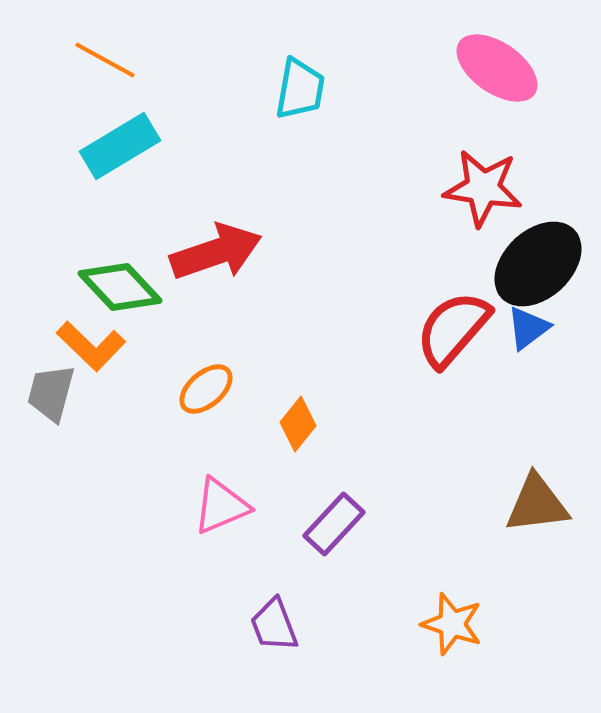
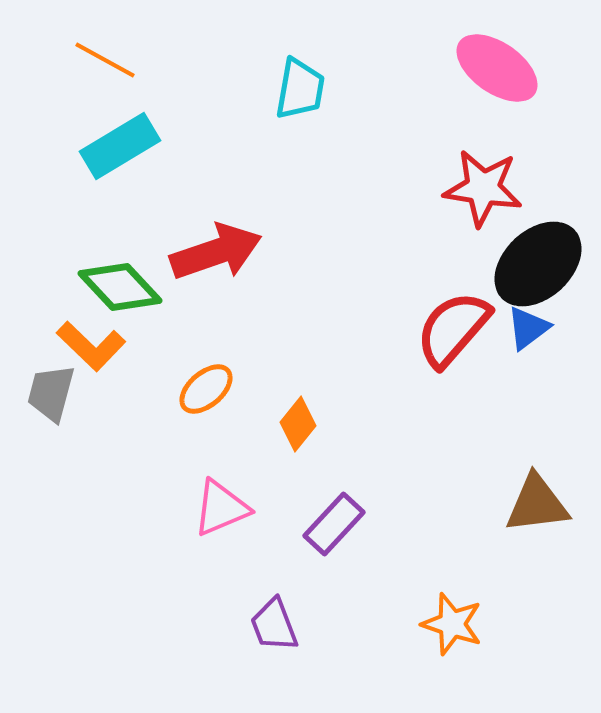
pink triangle: moved 2 px down
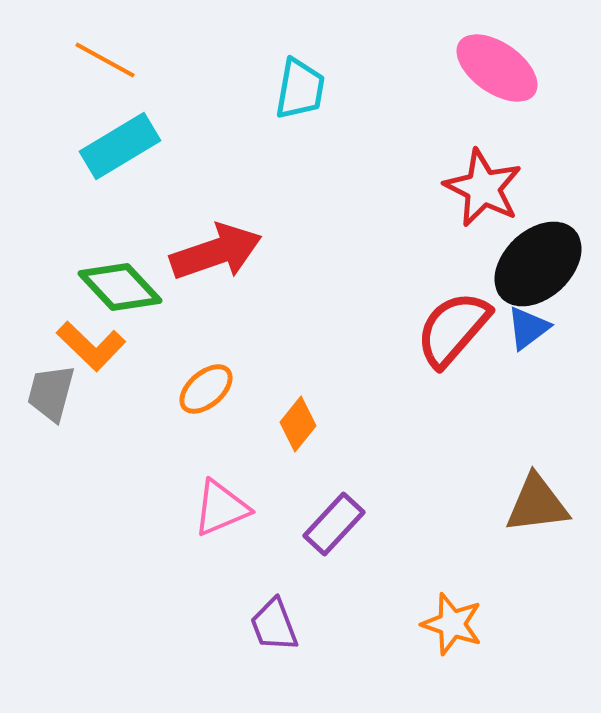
red star: rotated 18 degrees clockwise
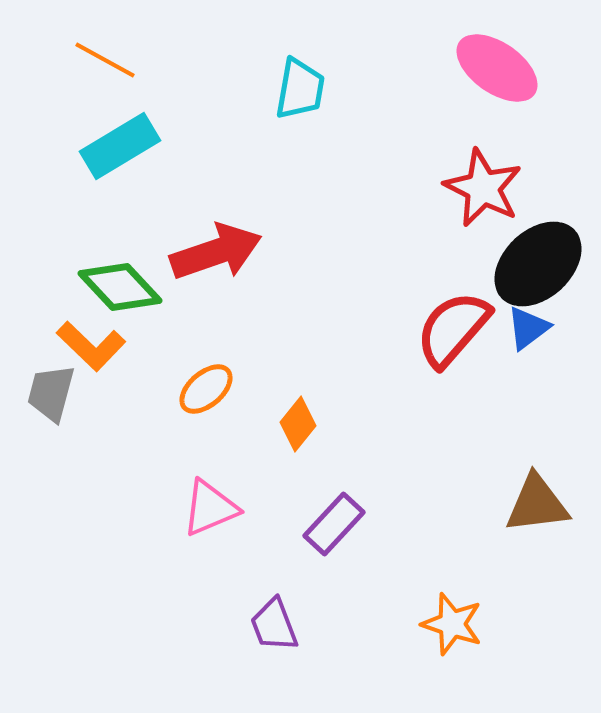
pink triangle: moved 11 px left
